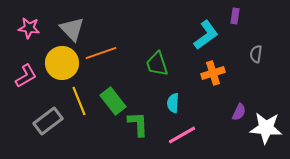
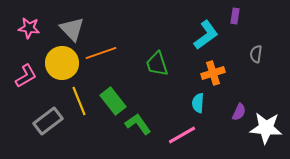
cyan semicircle: moved 25 px right
green L-shape: rotated 32 degrees counterclockwise
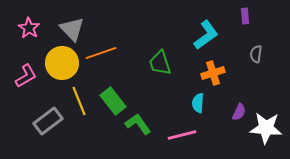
purple rectangle: moved 10 px right; rotated 14 degrees counterclockwise
pink star: rotated 25 degrees clockwise
green trapezoid: moved 3 px right, 1 px up
pink line: rotated 16 degrees clockwise
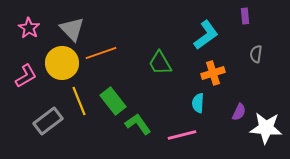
green trapezoid: rotated 12 degrees counterclockwise
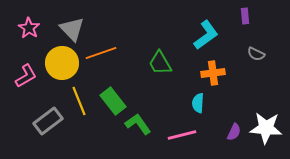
gray semicircle: rotated 72 degrees counterclockwise
orange cross: rotated 10 degrees clockwise
purple semicircle: moved 5 px left, 20 px down
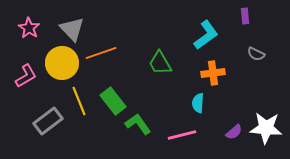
purple semicircle: rotated 24 degrees clockwise
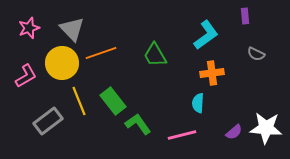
pink star: rotated 20 degrees clockwise
green trapezoid: moved 5 px left, 8 px up
orange cross: moved 1 px left
